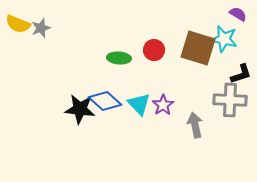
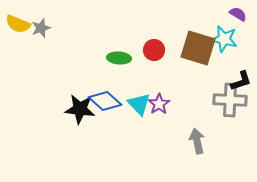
black L-shape: moved 7 px down
purple star: moved 4 px left, 1 px up
gray arrow: moved 2 px right, 16 px down
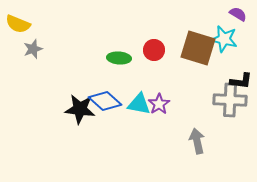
gray star: moved 8 px left, 21 px down
black L-shape: rotated 25 degrees clockwise
cyan triangle: rotated 35 degrees counterclockwise
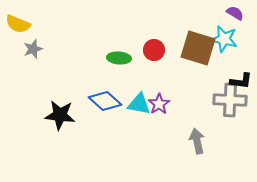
purple semicircle: moved 3 px left, 1 px up
black star: moved 20 px left, 6 px down
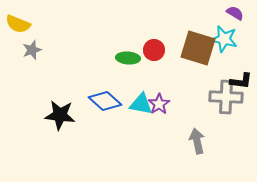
gray star: moved 1 px left, 1 px down
green ellipse: moved 9 px right
gray cross: moved 4 px left, 3 px up
cyan triangle: moved 2 px right
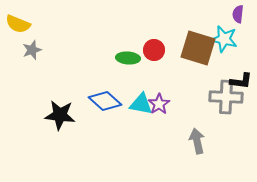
purple semicircle: moved 3 px right, 1 px down; rotated 114 degrees counterclockwise
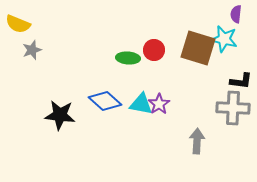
purple semicircle: moved 2 px left
gray cross: moved 7 px right, 11 px down
gray arrow: rotated 15 degrees clockwise
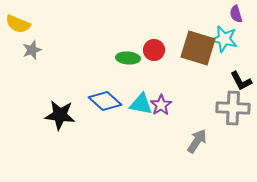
purple semicircle: rotated 24 degrees counterclockwise
black L-shape: rotated 55 degrees clockwise
purple star: moved 2 px right, 1 px down
gray arrow: rotated 30 degrees clockwise
